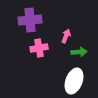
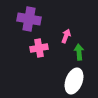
purple cross: moved 1 px left, 1 px up; rotated 15 degrees clockwise
green arrow: rotated 91 degrees counterclockwise
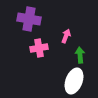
green arrow: moved 1 px right, 3 px down
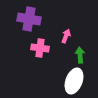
pink cross: moved 1 px right; rotated 18 degrees clockwise
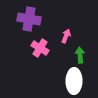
pink cross: rotated 24 degrees clockwise
white ellipse: rotated 20 degrees counterclockwise
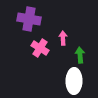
pink arrow: moved 3 px left, 2 px down; rotated 24 degrees counterclockwise
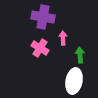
purple cross: moved 14 px right, 2 px up
white ellipse: rotated 10 degrees clockwise
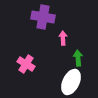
pink cross: moved 14 px left, 16 px down
green arrow: moved 2 px left, 3 px down
white ellipse: moved 3 px left, 1 px down; rotated 15 degrees clockwise
